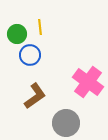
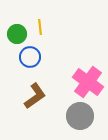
blue circle: moved 2 px down
gray circle: moved 14 px right, 7 px up
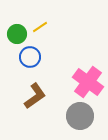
yellow line: rotated 63 degrees clockwise
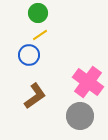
yellow line: moved 8 px down
green circle: moved 21 px right, 21 px up
blue circle: moved 1 px left, 2 px up
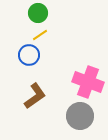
pink cross: rotated 16 degrees counterclockwise
